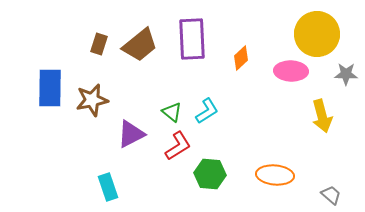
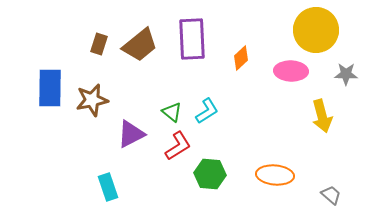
yellow circle: moved 1 px left, 4 px up
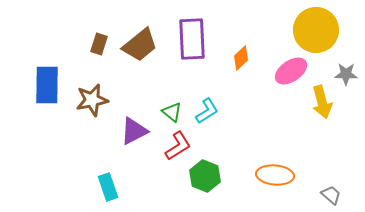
pink ellipse: rotated 36 degrees counterclockwise
blue rectangle: moved 3 px left, 3 px up
yellow arrow: moved 14 px up
purple triangle: moved 3 px right, 3 px up
green hexagon: moved 5 px left, 2 px down; rotated 16 degrees clockwise
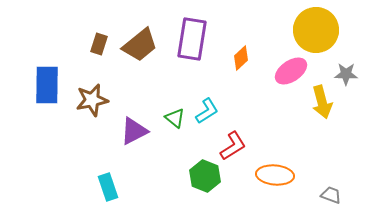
purple rectangle: rotated 12 degrees clockwise
green triangle: moved 3 px right, 6 px down
red L-shape: moved 55 px right
gray trapezoid: rotated 20 degrees counterclockwise
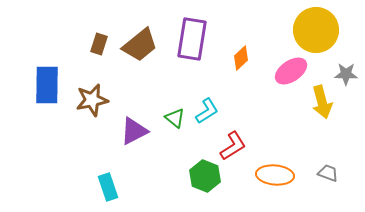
gray trapezoid: moved 3 px left, 22 px up
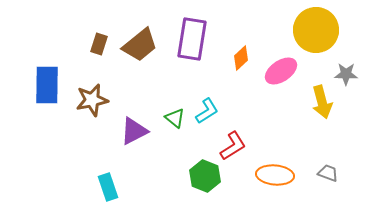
pink ellipse: moved 10 px left
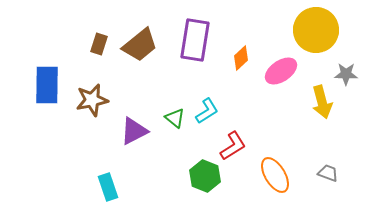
purple rectangle: moved 3 px right, 1 px down
orange ellipse: rotated 54 degrees clockwise
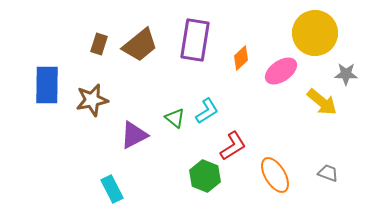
yellow circle: moved 1 px left, 3 px down
yellow arrow: rotated 36 degrees counterclockwise
purple triangle: moved 4 px down
cyan rectangle: moved 4 px right, 2 px down; rotated 8 degrees counterclockwise
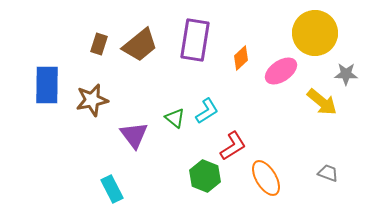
purple triangle: rotated 40 degrees counterclockwise
orange ellipse: moved 9 px left, 3 px down
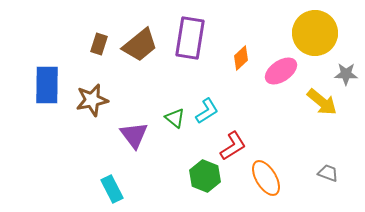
purple rectangle: moved 5 px left, 2 px up
